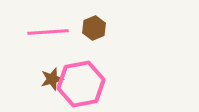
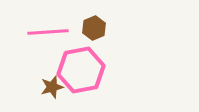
brown star: moved 8 px down
pink hexagon: moved 14 px up
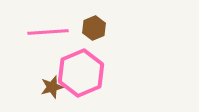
pink hexagon: moved 3 px down; rotated 12 degrees counterclockwise
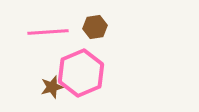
brown hexagon: moved 1 px right, 1 px up; rotated 15 degrees clockwise
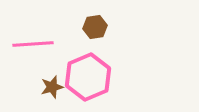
pink line: moved 15 px left, 12 px down
pink hexagon: moved 7 px right, 4 px down
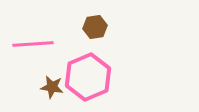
brown star: rotated 25 degrees clockwise
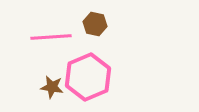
brown hexagon: moved 3 px up; rotated 20 degrees clockwise
pink line: moved 18 px right, 7 px up
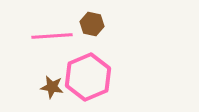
brown hexagon: moved 3 px left
pink line: moved 1 px right, 1 px up
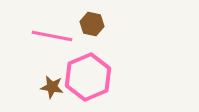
pink line: rotated 15 degrees clockwise
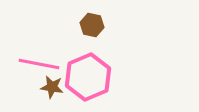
brown hexagon: moved 1 px down
pink line: moved 13 px left, 28 px down
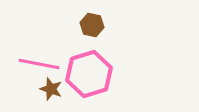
pink hexagon: moved 1 px right, 3 px up; rotated 6 degrees clockwise
brown star: moved 1 px left, 2 px down; rotated 10 degrees clockwise
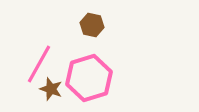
pink line: rotated 72 degrees counterclockwise
pink hexagon: moved 4 px down
